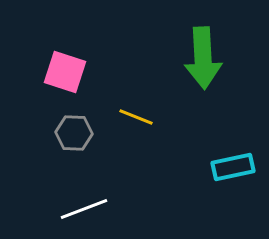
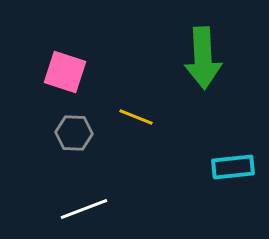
cyan rectangle: rotated 6 degrees clockwise
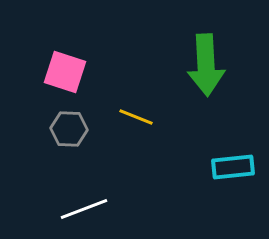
green arrow: moved 3 px right, 7 px down
gray hexagon: moved 5 px left, 4 px up
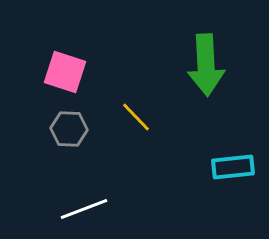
yellow line: rotated 24 degrees clockwise
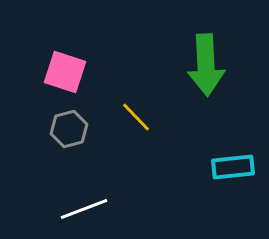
gray hexagon: rotated 18 degrees counterclockwise
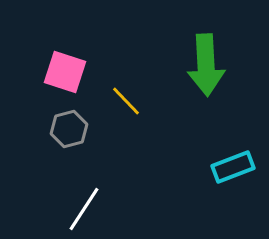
yellow line: moved 10 px left, 16 px up
cyan rectangle: rotated 15 degrees counterclockwise
white line: rotated 36 degrees counterclockwise
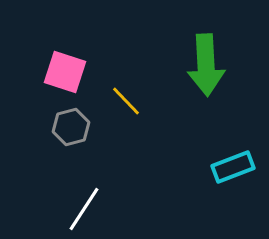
gray hexagon: moved 2 px right, 2 px up
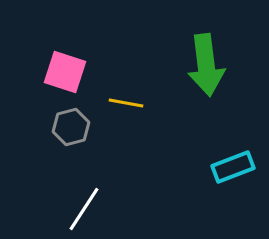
green arrow: rotated 4 degrees counterclockwise
yellow line: moved 2 px down; rotated 36 degrees counterclockwise
